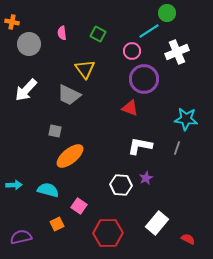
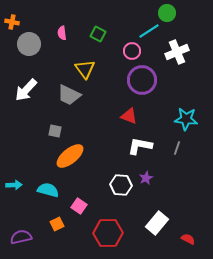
purple circle: moved 2 px left, 1 px down
red triangle: moved 1 px left, 8 px down
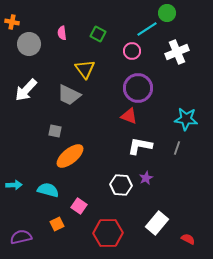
cyan line: moved 2 px left, 2 px up
purple circle: moved 4 px left, 8 px down
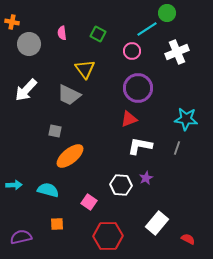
red triangle: moved 3 px down; rotated 42 degrees counterclockwise
pink square: moved 10 px right, 4 px up
orange square: rotated 24 degrees clockwise
red hexagon: moved 3 px down
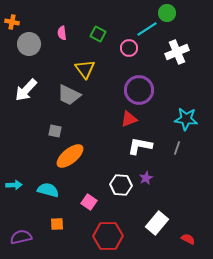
pink circle: moved 3 px left, 3 px up
purple circle: moved 1 px right, 2 px down
